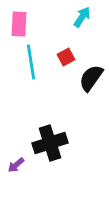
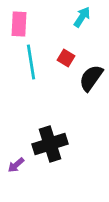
red square: moved 1 px down; rotated 30 degrees counterclockwise
black cross: moved 1 px down
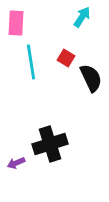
pink rectangle: moved 3 px left, 1 px up
black semicircle: rotated 120 degrees clockwise
purple arrow: moved 2 px up; rotated 18 degrees clockwise
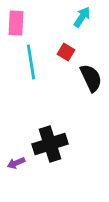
red square: moved 6 px up
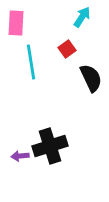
red square: moved 1 px right, 3 px up; rotated 24 degrees clockwise
black cross: moved 2 px down
purple arrow: moved 4 px right, 7 px up; rotated 18 degrees clockwise
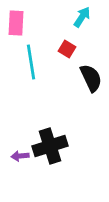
red square: rotated 24 degrees counterclockwise
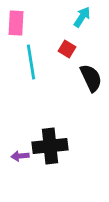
black cross: rotated 12 degrees clockwise
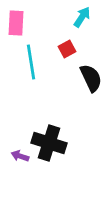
red square: rotated 30 degrees clockwise
black cross: moved 1 px left, 3 px up; rotated 24 degrees clockwise
purple arrow: rotated 24 degrees clockwise
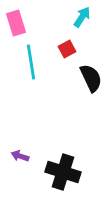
pink rectangle: rotated 20 degrees counterclockwise
black cross: moved 14 px right, 29 px down
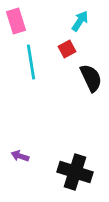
cyan arrow: moved 2 px left, 4 px down
pink rectangle: moved 2 px up
black cross: moved 12 px right
